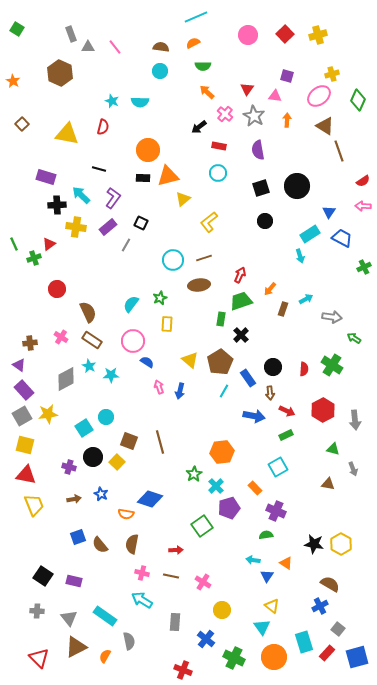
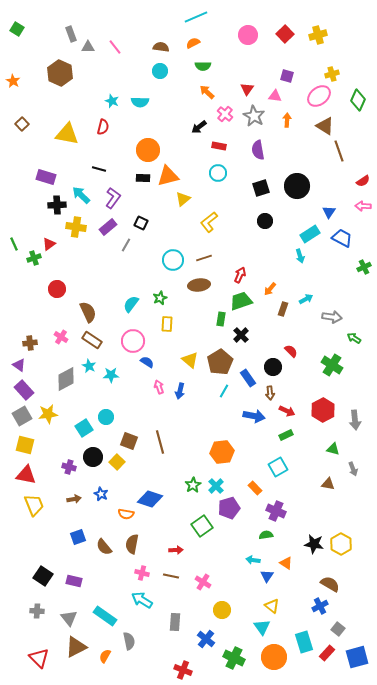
red semicircle at (304, 369): moved 13 px left, 18 px up; rotated 48 degrees counterclockwise
green star at (194, 474): moved 1 px left, 11 px down
brown semicircle at (100, 545): moved 4 px right, 2 px down
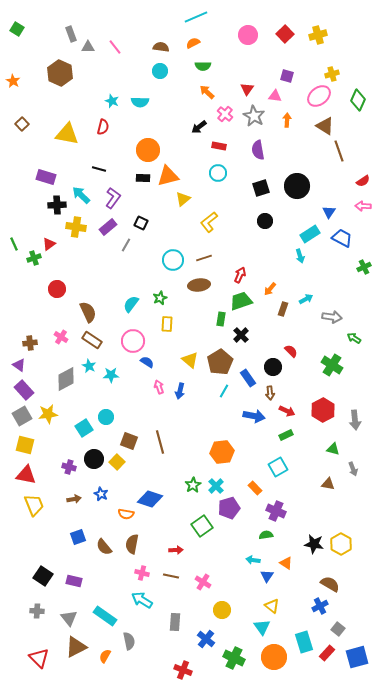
black circle at (93, 457): moved 1 px right, 2 px down
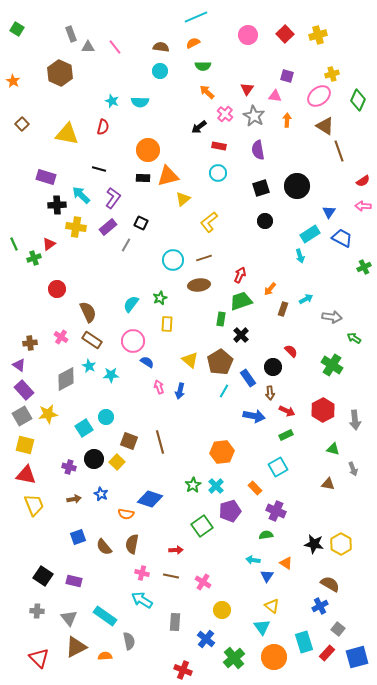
purple pentagon at (229, 508): moved 1 px right, 3 px down
orange semicircle at (105, 656): rotated 56 degrees clockwise
green cross at (234, 658): rotated 25 degrees clockwise
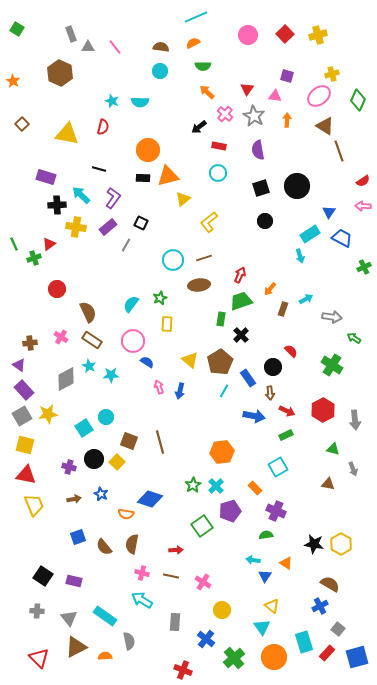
blue triangle at (267, 576): moved 2 px left
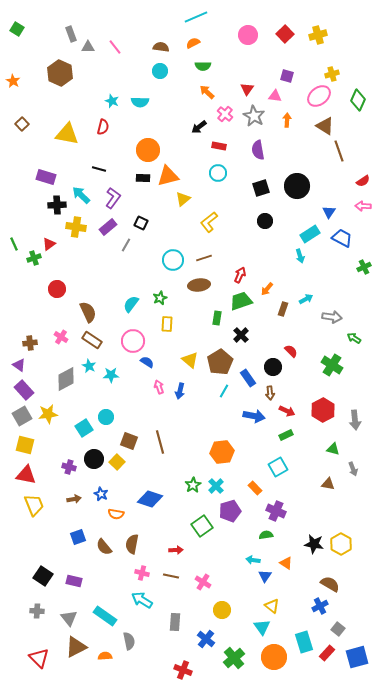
orange arrow at (270, 289): moved 3 px left
green rectangle at (221, 319): moved 4 px left, 1 px up
orange semicircle at (126, 514): moved 10 px left
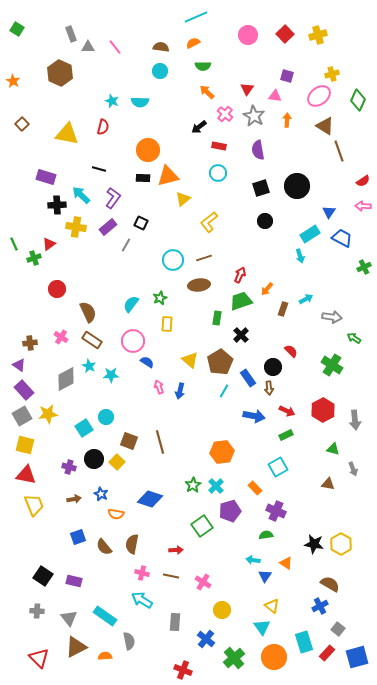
brown arrow at (270, 393): moved 1 px left, 5 px up
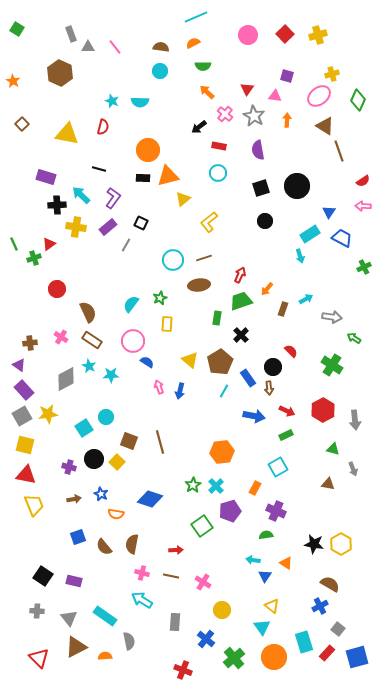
orange rectangle at (255, 488): rotated 72 degrees clockwise
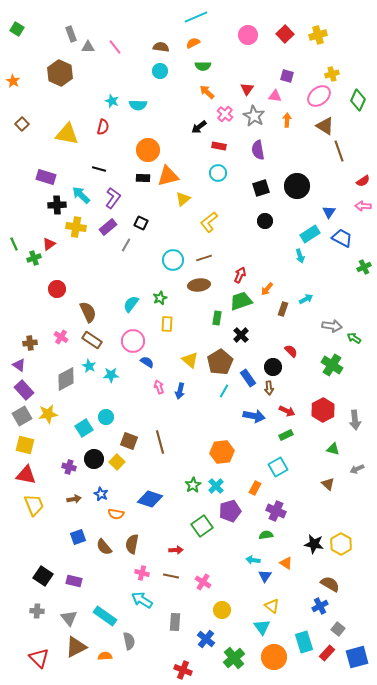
cyan semicircle at (140, 102): moved 2 px left, 3 px down
gray arrow at (332, 317): moved 9 px down
gray arrow at (353, 469): moved 4 px right; rotated 88 degrees clockwise
brown triangle at (328, 484): rotated 32 degrees clockwise
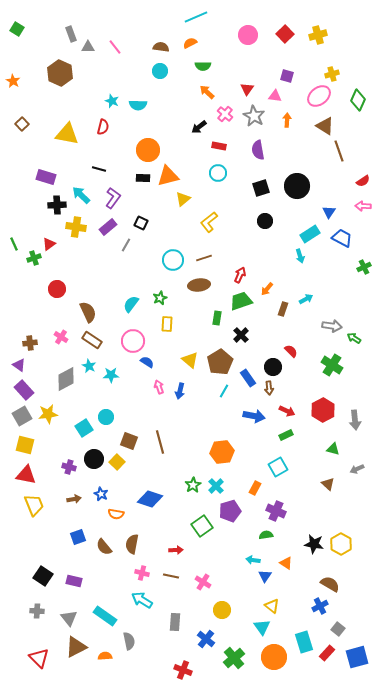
orange semicircle at (193, 43): moved 3 px left
